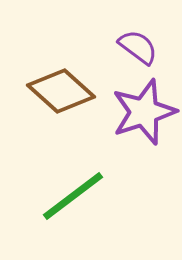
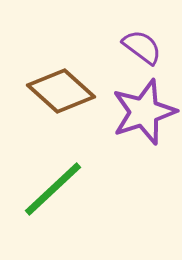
purple semicircle: moved 4 px right
green line: moved 20 px left, 7 px up; rotated 6 degrees counterclockwise
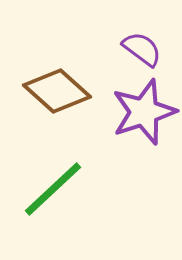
purple semicircle: moved 2 px down
brown diamond: moved 4 px left
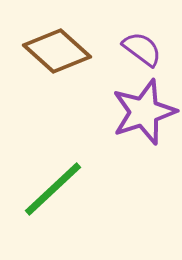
brown diamond: moved 40 px up
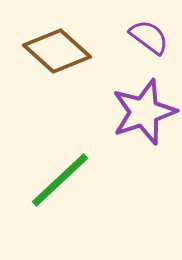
purple semicircle: moved 7 px right, 12 px up
green line: moved 7 px right, 9 px up
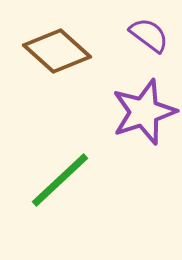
purple semicircle: moved 2 px up
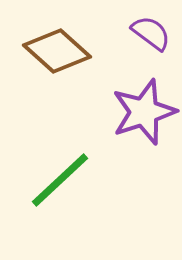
purple semicircle: moved 2 px right, 2 px up
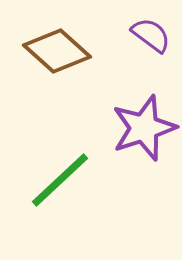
purple semicircle: moved 2 px down
purple star: moved 16 px down
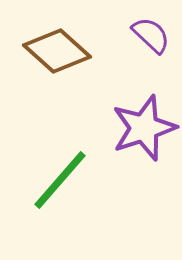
purple semicircle: rotated 6 degrees clockwise
green line: rotated 6 degrees counterclockwise
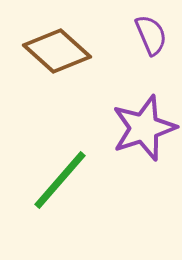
purple semicircle: rotated 24 degrees clockwise
